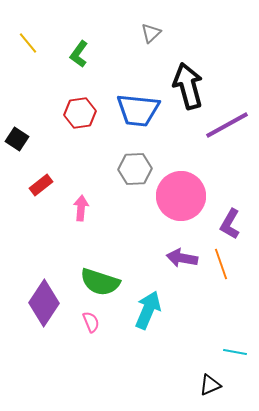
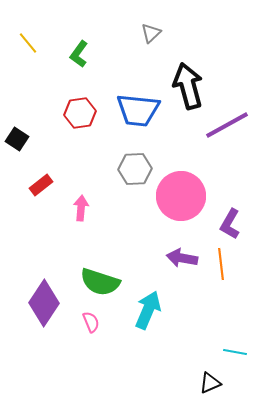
orange line: rotated 12 degrees clockwise
black triangle: moved 2 px up
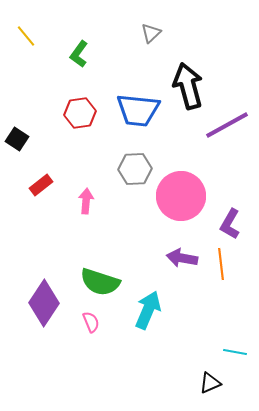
yellow line: moved 2 px left, 7 px up
pink arrow: moved 5 px right, 7 px up
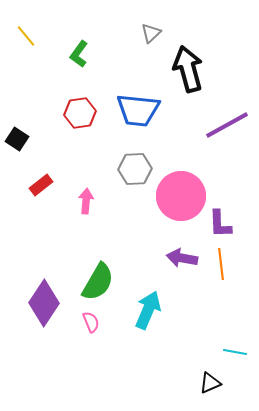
black arrow: moved 17 px up
purple L-shape: moved 10 px left; rotated 32 degrees counterclockwise
green semicircle: moved 2 px left; rotated 78 degrees counterclockwise
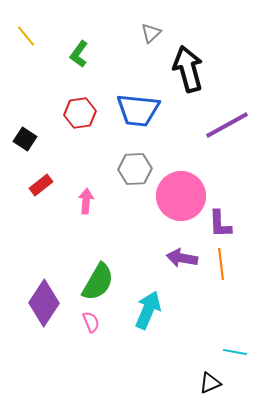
black square: moved 8 px right
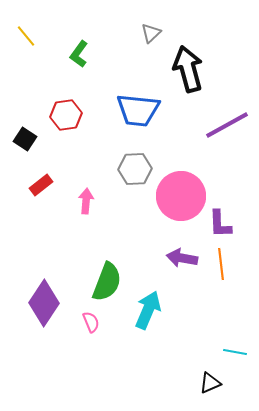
red hexagon: moved 14 px left, 2 px down
green semicircle: moved 9 px right; rotated 9 degrees counterclockwise
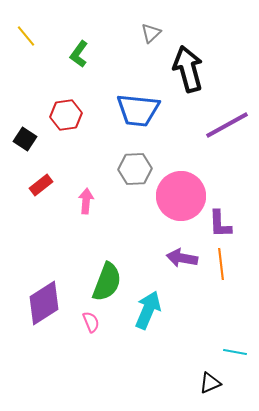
purple diamond: rotated 24 degrees clockwise
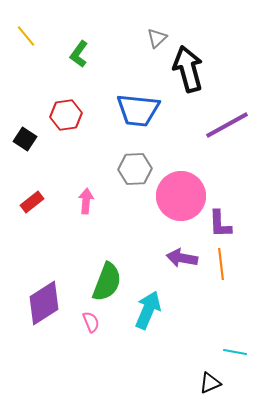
gray triangle: moved 6 px right, 5 px down
red rectangle: moved 9 px left, 17 px down
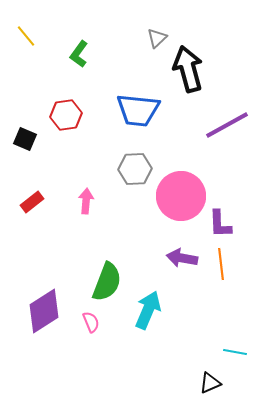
black square: rotated 10 degrees counterclockwise
purple diamond: moved 8 px down
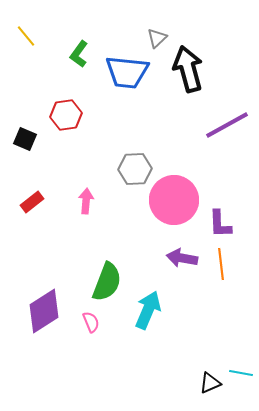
blue trapezoid: moved 11 px left, 38 px up
pink circle: moved 7 px left, 4 px down
cyan line: moved 6 px right, 21 px down
